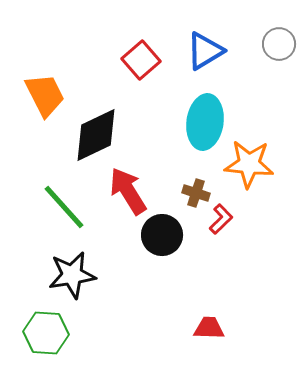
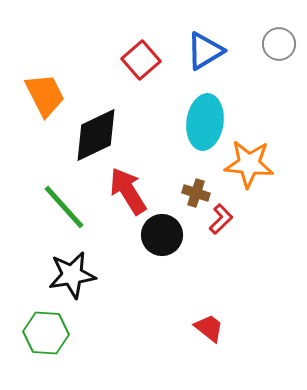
red trapezoid: rotated 36 degrees clockwise
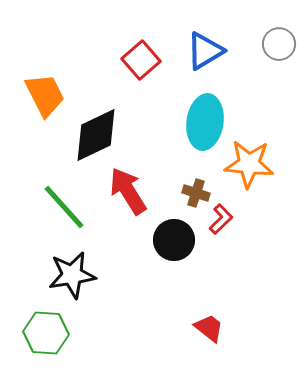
black circle: moved 12 px right, 5 px down
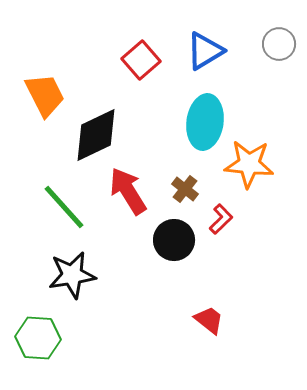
brown cross: moved 11 px left, 4 px up; rotated 20 degrees clockwise
red trapezoid: moved 8 px up
green hexagon: moved 8 px left, 5 px down
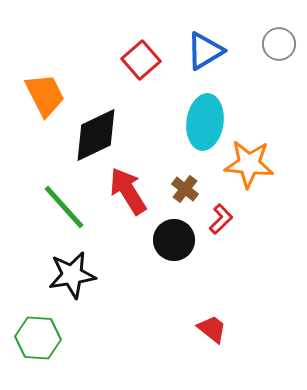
red trapezoid: moved 3 px right, 9 px down
